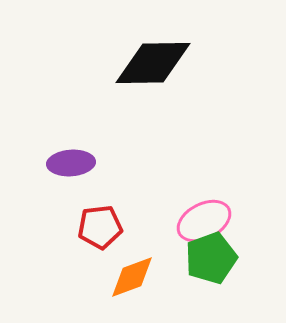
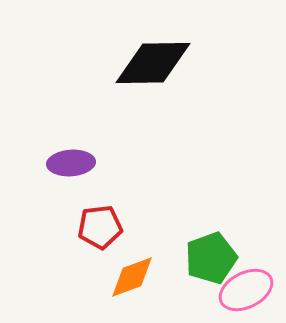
pink ellipse: moved 42 px right, 69 px down
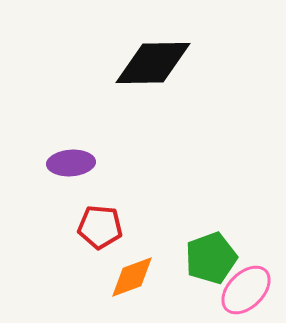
red pentagon: rotated 12 degrees clockwise
pink ellipse: rotated 18 degrees counterclockwise
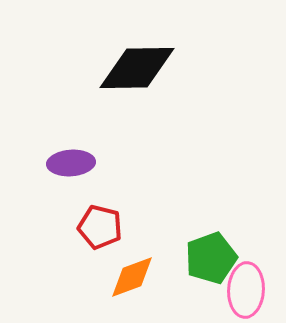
black diamond: moved 16 px left, 5 px down
red pentagon: rotated 9 degrees clockwise
pink ellipse: rotated 42 degrees counterclockwise
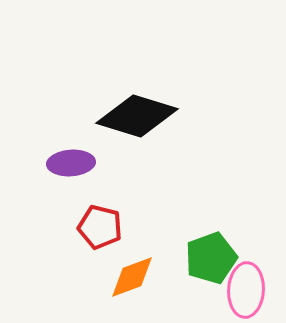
black diamond: moved 48 px down; rotated 18 degrees clockwise
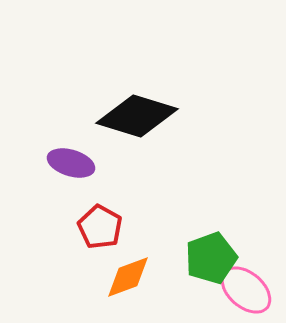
purple ellipse: rotated 21 degrees clockwise
red pentagon: rotated 15 degrees clockwise
orange diamond: moved 4 px left
pink ellipse: rotated 52 degrees counterclockwise
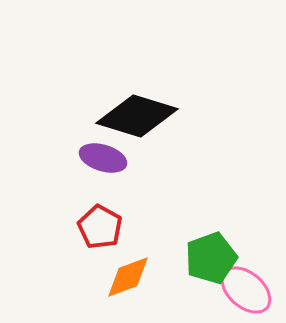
purple ellipse: moved 32 px right, 5 px up
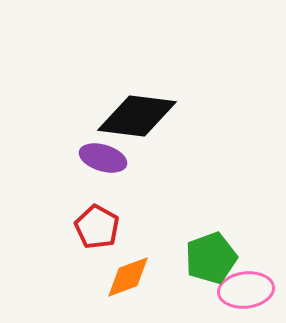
black diamond: rotated 10 degrees counterclockwise
red pentagon: moved 3 px left
pink ellipse: rotated 48 degrees counterclockwise
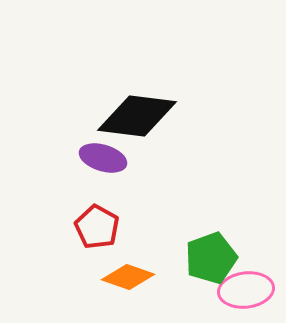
orange diamond: rotated 39 degrees clockwise
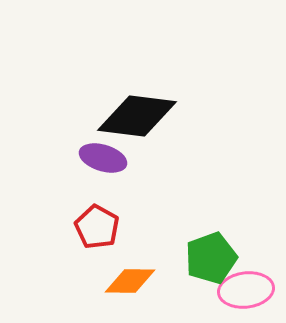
orange diamond: moved 2 px right, 4 px down; rotated 18 degrees counterclockwise
